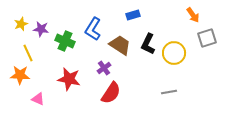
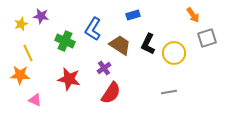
purple star: moved 13 px up
pink triangle: moved 3 px left, 1 px down
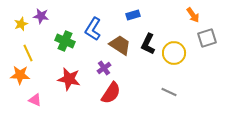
gray line: rotated 35 degrees clockwise
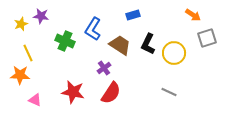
orange arrow: rotated 21 degrees counterclockwise
red star: moved 4 px right, 13 px down
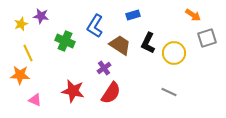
blue L-shape: moved 2 px right, 3 px up
black L-shape: moved 1 px up
red star: moved 1 px up
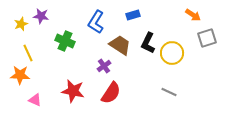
blue L-shape: moved 1 px right, 4 px up
yellow circle: moved 2 px left
purple cross: moved 2 px up
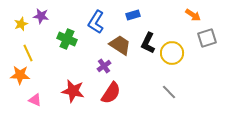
green cross: moved 2 px right, 2 px up
gray line: rotated 21 degrees clockwise
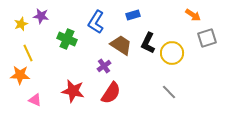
brown trapezoid: moved 1 px right
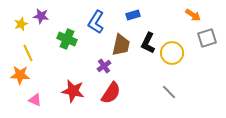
brown trapezoid: rotated 70 degrees clockwise
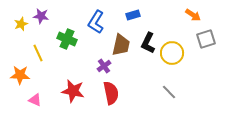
gray square: moved 1 px left, 1 px down
yellow line: moved 10 px right
red semicircle: rotated 45 degrees counterclockwise
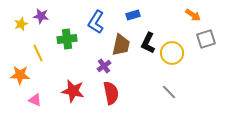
green cross: rotated 30 degrees counterclockwise
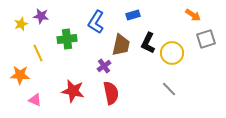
gray line: moved 3 px up
